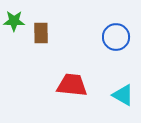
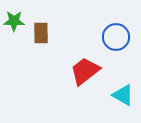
red trapezoid: moved 13 px right, 14 px up; rotated 44 degrees counterclockwise
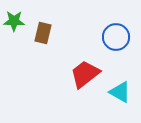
brown rectangle: moved 2 px right; rotated 15 degrees clockwise
red trapezoid: moved 3 px down
cyan triangle: moved 3 px left, 3 px up
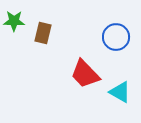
red trapezoid: rotated 96 degrees counterclockwise
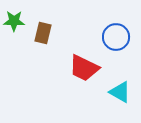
red trapezoid: moved 1 px left, 6 px up; rotated 20 degrees counterclockwise
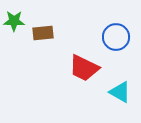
brown rectangle: rotated 70 degrees clockwise
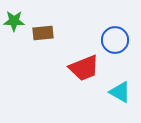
blue circle: moved 1 px left, 3 px down
red trapezoid: rotated 48 degrees counterclockwise
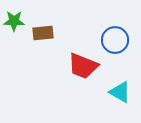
red trapezoid: moved 1 px left, 2 px up; rotated 44 degrees clockwise
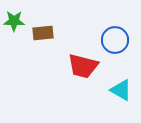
red trapezoid: rotated 8 degrees counterclockwise
cyan triangle: moved 1 px right, 2 px up
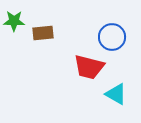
blue circle: moved 3 px left, 3 px up
red trapezoid: moved 6 px right, 1 px down
cyan triangle: moved 5 px left, 4 px down
